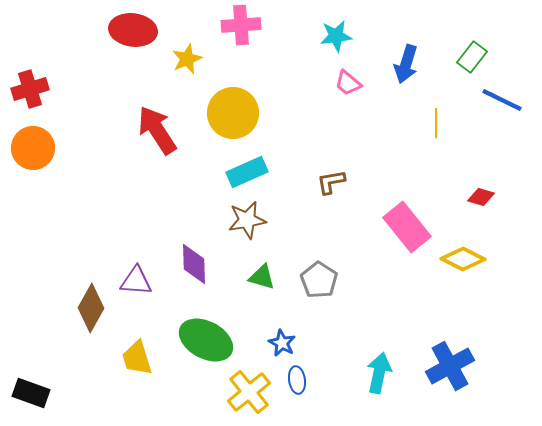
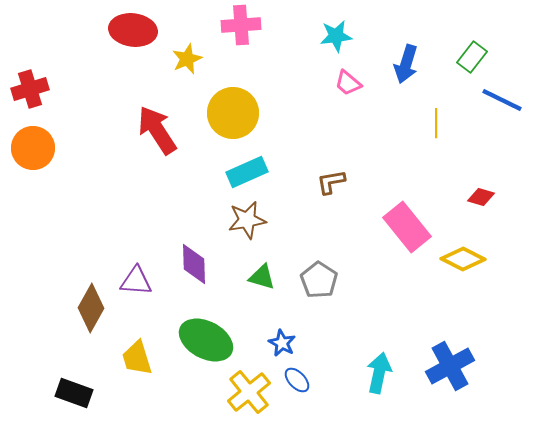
blue ellipse: rotated 36 degrees counterclockwise
black rectangle: moved 43 px right
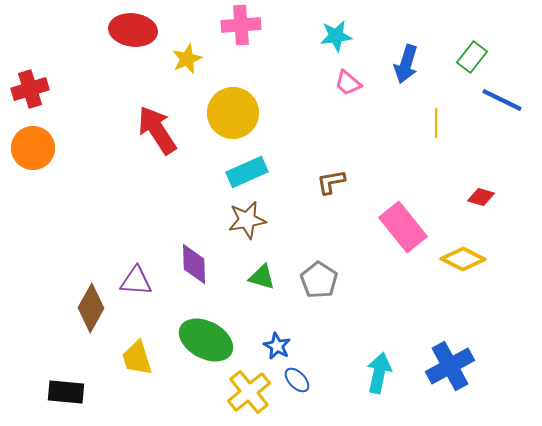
pink rectangle: moved 4 px left
blue star: moved 5 px left, 3 px down
black rectangle: moved 8 px left, 1 px up; rotated 15 degrees counterclockwise
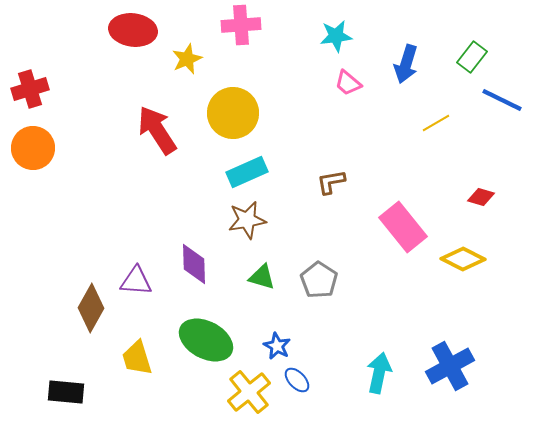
yellow line: rotated 60 degrees clockwise
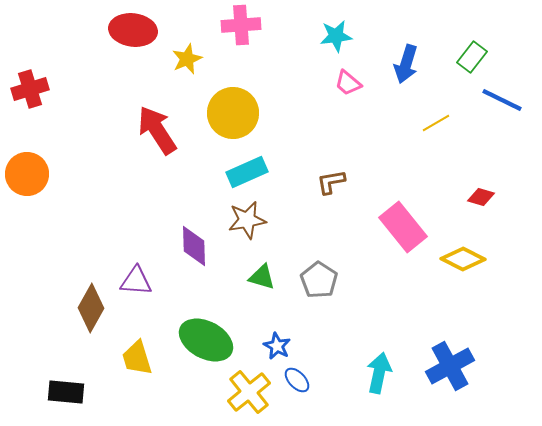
orange circle: moved 6 px left, 26 px down
purple diamond: moved 18 px up
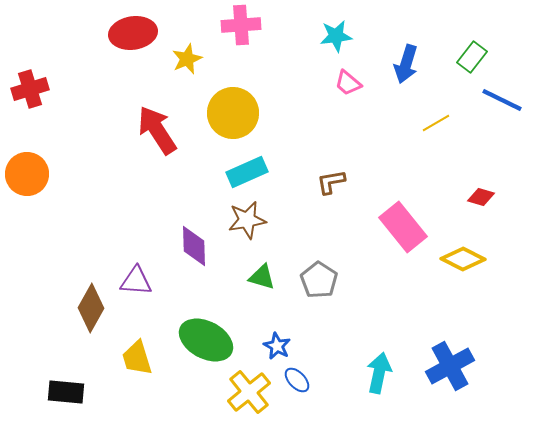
red ellipse: moved 3 px down; rotated 15 degrees counterclockwise
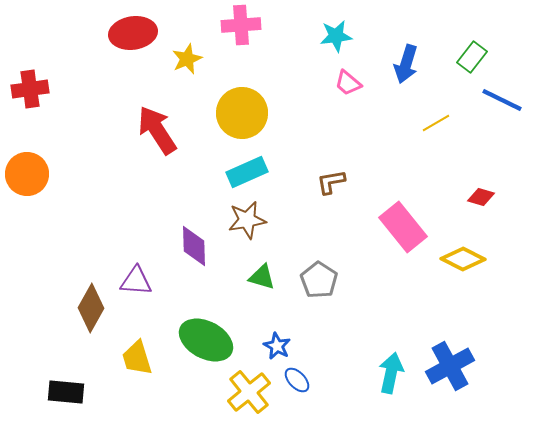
red cross: rotated 9 degrees clockwise
yellow circle: moved 9 px right
cyan arrow: moved 12 px right
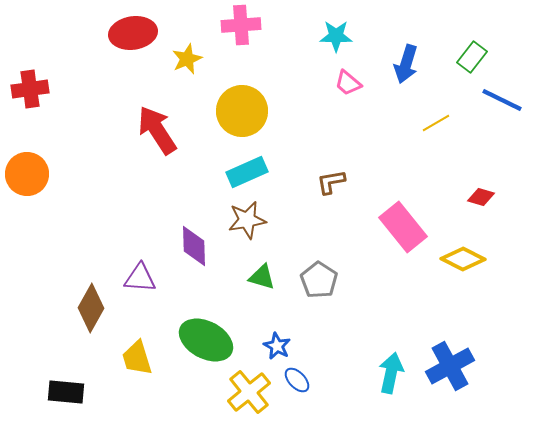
cyan star: rotated 8 degrees clockwise
yellow circle: moved 2 px up
purple triangle: moved 4 px right, 3 px up
